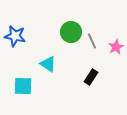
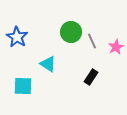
blue star: moved 2 px right, 1 px down; rotated 20 degrees clockwise
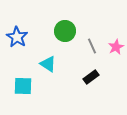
green circle: moved 6 px left, 1 px up
gray line: moved 5 px down
black rectangle: rotated 21 degrees clockwise
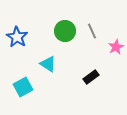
gray line: moved 15 px up
cyan square: moved 1 px down; rotated 30 degrees counterclockwise
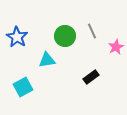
green circle: moved 5 px down
cyan triangle: moved 1 px left, 4 px up; rotated 42 degrees counterclockwise
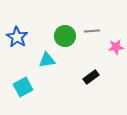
gray line: rotated 70 degrees counterclockwise
pink star: rotated 21 degrees clockwise
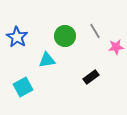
gray line: moved 3 px right; rotated 63 degrees clockwise
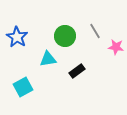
pink star: rotated 14 degrees clockwise
cyan triangle: moved 1 px right, 1 px up
black rectangle: moved 14 px left, 6 px up
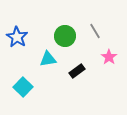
pink star: moved 7 px left, 10 px down; rotated 28 degrees clockwise
cyan square: rotated 18 degrees counterclockwise
